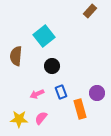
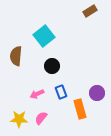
brown rectangle: rotated 16 degrees clockwise
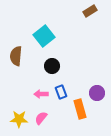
pink arrow: moved 4 px right; rotated 24 degrees clockwise
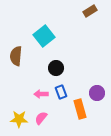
black circle: moved 4 px right, 2 px down
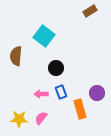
cyan square: rotated 15 degrees counterclockwise
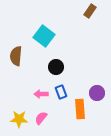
brown rectangle: rotated 24 degrees counterclockwise
black circle: moved 1 px up
orange rectangle: rotated 12 degrees clockwise
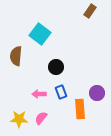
cyan square: moved 4 px left, 2 px up
pink arrow: moved 2 px left
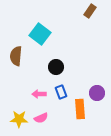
pink semicircle: rotated 152 degrees counterclockwise
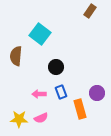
orange rectangle: rotated 12 degrees counterclockwise
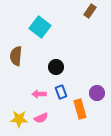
cyan square: moved 7 px up
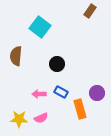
black circle: moved 1 px right, 3 px up
blue rectangle: rotated 40 degrees counterclockwise
